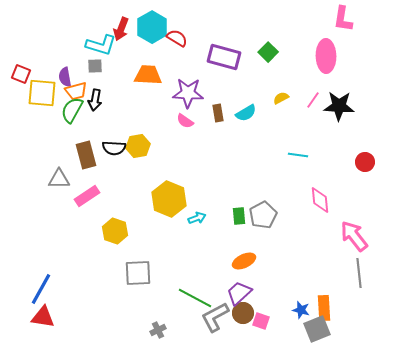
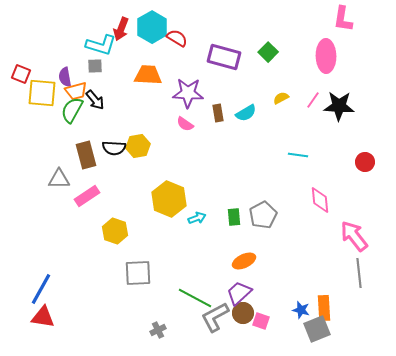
black arrow at (95, 100): rotated 50 degrees counterclockwise
pink semicircle at (185, 121): moved 3 px down
green rectangle at (239, 216): moved 5 px left, 1 px down
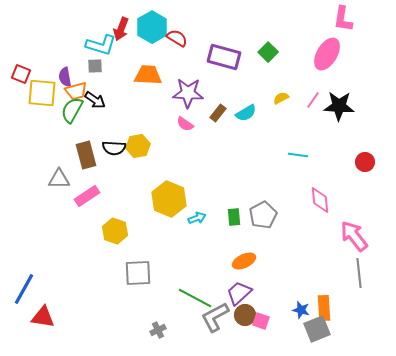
pink ellipse at (326, 56): moved 1 px right, 2 px up; rotated 32 degrees clockwise
black arrow at (95, 100): rotated 15 degrees counterclockwise
brown rectangle at (218, 113): rotated 48 degrees clockwise
blue line at (41, 289): moved 17 px left
brown circle at (243, 313): moved 2 px right, 2 px down
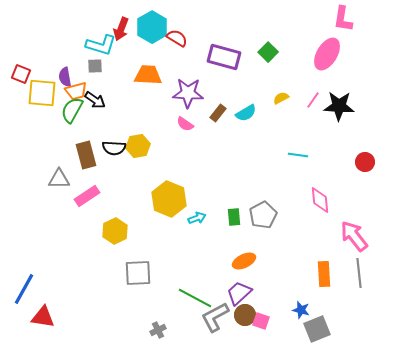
yellow hexagon at (115, 231): rotated 15 degrees clockwise
orange rectangle at (324, 308): moved 34 px up
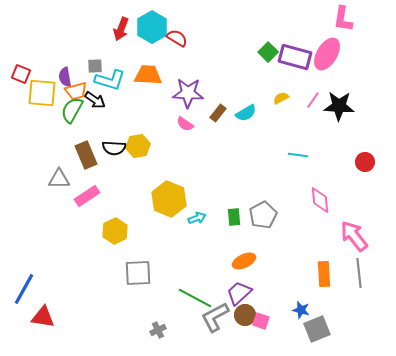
cyan L-shape at (101, 45): moved 9 px right, 35 px down
purple rectangle at (224, 57): moved 71 px right
brown rectangle at (86, 155): rotated 8 degrees counterclockwise
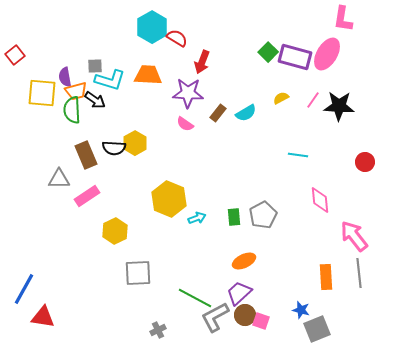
red arrow at (121, 29): moved 81 px right, 33 px down
red square at (21, 74): moved 6 px left, 19 px up; rotated 30 degrees clockwise
green semicircle at (72, 110): rotated 32 degrees counterclockwise
yellow hexagon at (138, 146): moved 3 px left, 3 px up; rotated 20 degrees counterclockwise
orange rectangle at (324, 274): moved 2 px right, 3 px down
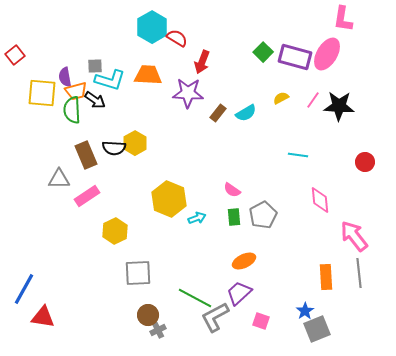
green square at (268, 52): moved 5 px left
pink semicircle at (185, 124): moved 47 px right, 66 px down
blue star at (301, 310): moved 4 px right, 1 px down; rotated 24 degrees clockwise
brown circle at (245, 315): moved 97 px left
